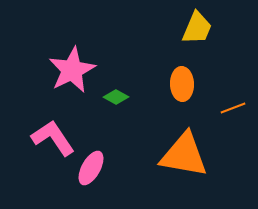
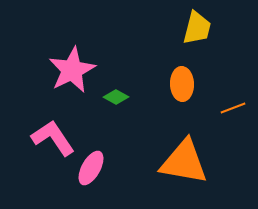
yellow trapezoid: rotated 9 degrees counterclockwise
orange triangle: moved 7 px down
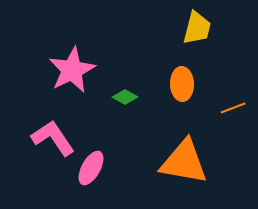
green diamond: moved 9 px right
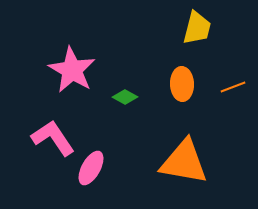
pink star: rotated 15 degrees counterclockwise
orange line: moved 21 px up
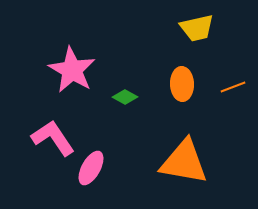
yellow trapezoid: rotated 63 degrees clockwise
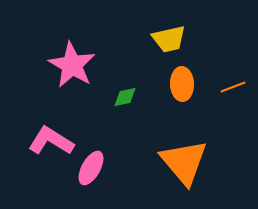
yellow trapezoid: moved 28 px left, 11 px down
pink star: moved 5 px up
green diamond: rotated 40 degrees counterclockwise
pink L-shape: moved 2 px left, 3 px down; rotated 24 degrees counterclockwise
orange triangle: rotated 40 degrees clockwise
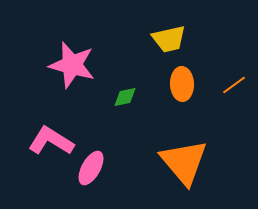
pink star: rotated 15 degrees counterclockwise
orange line: moved 1 px right, 2 px up; rotated 15 degrees counterclockwise
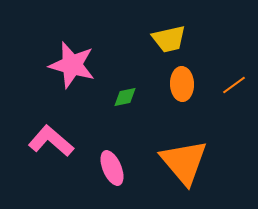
pink L-shape: rotated 9 degrees clockwise
pink ellipse: moved 21 px right; rotated 52 degrees counterclockwise
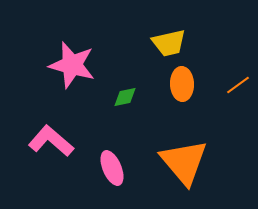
yellow trapezoid: moved 4 px down
orange line: moved 4 px right
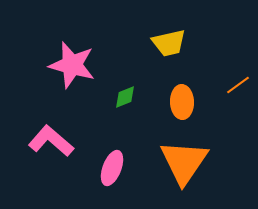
orange ellipse: moved 18 px down
green diamond: rotated 10 degrees counterclockwise
orange triangle: rotated 14 degrees clockwise
pink ellipse: rotated 44 degrees clockwise
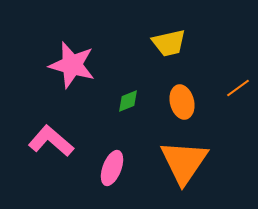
orange line: moved 3 px down
green diamond: moved 3 px right, 4 px down
orange ellipse: rotated 12 degrees counterclockwise
